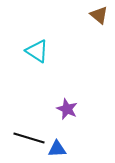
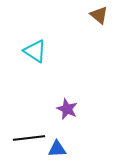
cyan triangle: moved 2 px left
black line: rotated 24 degrees counterclockwise
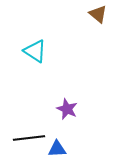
brown triangle: moved 1 px left, 1 px up
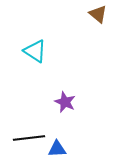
purple star: moved 2 px left, 7 px up
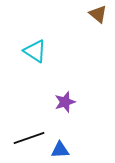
purple star: rotated 30 degrees clockwise
black line: rotated 12 degrees counterclockwise
blue triangle: moved 3 px right, 1 px down
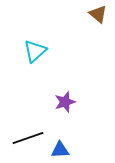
cyan triangle: rotated 45 degrees clockwise
black line: moved 1 px left
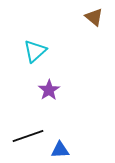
brown triangle: moved 4 px left, 3 px down
purple star: moved 16 px left, 12 px up; rotated 15 degrees counterclockwise
black line: moved 2 px up
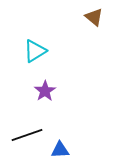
cyan triangle: rotated 10 degrees clockwise
purple star: moved 4 px left, 1 px down
black line: moved 1 px left, 1 px up
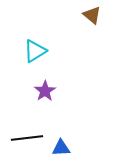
brown triangle: moved 2 px left, 2 px up
black line: moved 3 px down; rotated 12 degrees clockwise
blue triangle: moved 1 px right, 2 px up
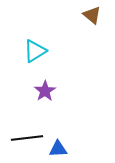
blue triangle: moved 3 px left, 1 px down
